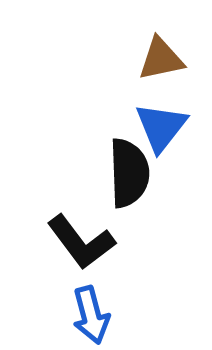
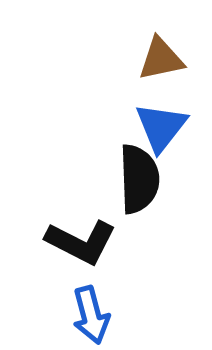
black semicircle: moved 10 px right, 6 px down
black L-shape: rotated 26 degrees counterclockwise
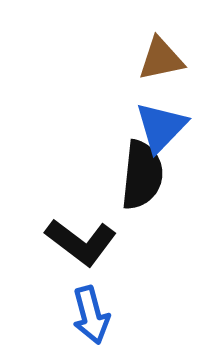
blue triangle: rotated 6 degrees clockwise
black semicircle: moved 3 px right, 4 px up; rotated 8 degrees clockwise
black L-shape: rotated 10 degrees clockwise
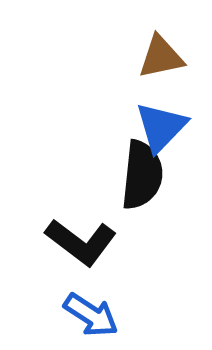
brown triangle: moved 2 px up
blue arrow: rotated 42 degrees counterclockwise
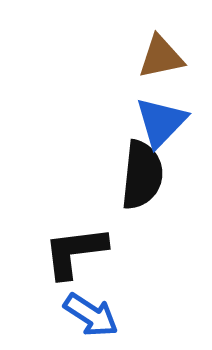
blue triangle: moved 5 px up
black L-shape: moved 6 px left, 10 px down; rotated 136 degrees clockwise
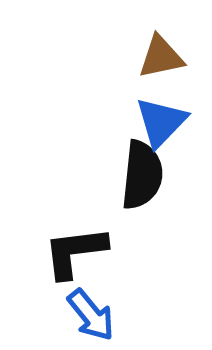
blue arrow: rotated 18 degrees clockwise
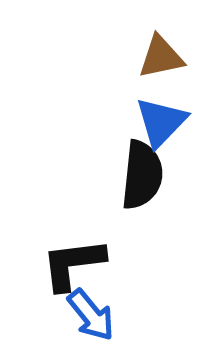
black L-shape: moved 2 px left, 12 px down
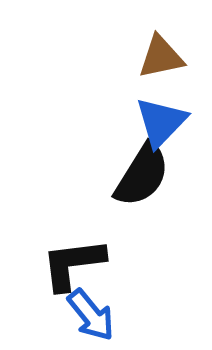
black semicircle: rotated 26 degrees clockwise
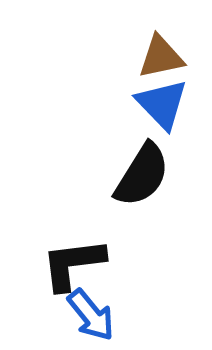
blue triangle: moved 1 px right, 18 px up; rotated 28 degrees counterclockwise
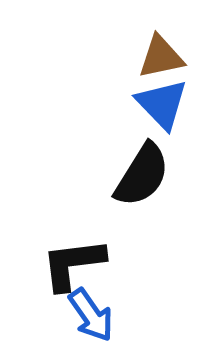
blue arrow: rotated 4 degrees clockwise
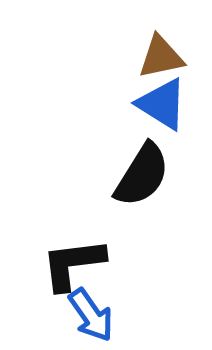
blue triangle: rotated 14 degrees counterclockwise
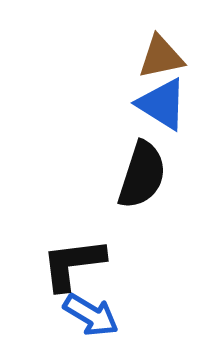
black semicircle: rotated 14 degrees counterclockwise
blue arrow: rotated 24 degrees counterclockwise
